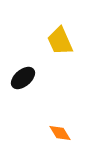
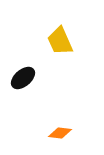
orange diamond: rotated 50 degrees counterclockwise
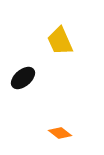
orange diamond: rotated 30 degrees clockwise
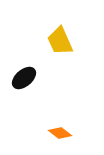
black ellipse: moved 1 px right
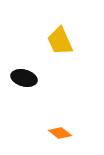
black ellipse: rotated 55 degrees clockwise
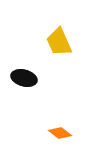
yellow trapezoid: moved 1 px left, 1 px down
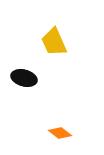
yellow trapezoid: moved 5 px left
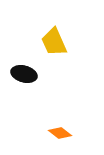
black ellipse: moved 4 px up
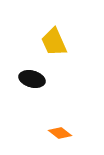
black ellipse: moved 8 px right, 5 px down
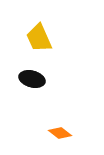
yellow trapezoid: moved 15 px left, 4 px up
